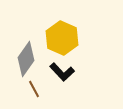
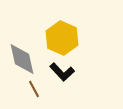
gray diamond: moved 4 px left; rotated 48 degrees counterclockwise
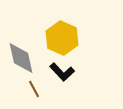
gray diamond: moved 1 px left, 1 px up
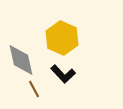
gray diamond: moved 2 px down
black L-shape: moved 1 px right, 2 px down
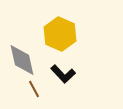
yellow hexagon: moved 2 px left, 4 px up
gray diamond: moved 1 px right
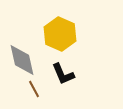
black L-shape: rotated 20 degrees clockwise
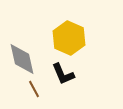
yellow hexagon: moved 9 px right, 4 px down
gray diamond: moved 1 px up
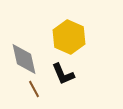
yellow hexagon: moved 1 px up
gray diamond: moved 2 px right
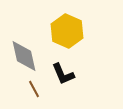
yellow hexagon: moved 2 px left, 6 px up
gray diamond: moved 3 px up
